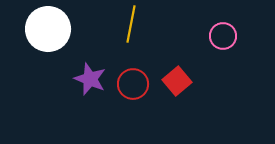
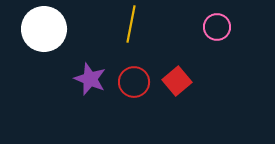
white circle: moved 4 px left
pink circle: moved 6 px left, 9 px up
red circle: moved 1 px right, 2 px up
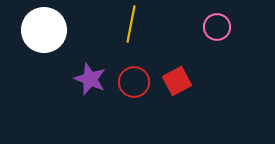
white circle: moved 1 px down
red square: rotated 12 degrees clockwise
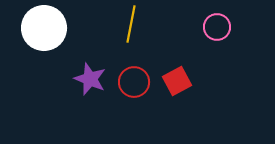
white circle: moved 2 px up
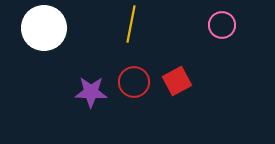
pink circle: moved 5 px right, 2 px up
purple star: moved 1 px right, 13 px down; rotated 20 degrees counterclockwise
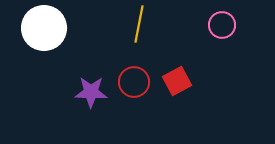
yellow line: moved 8 px right
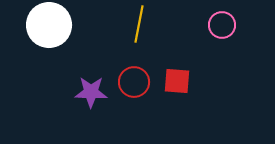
white circle: moved 5 px right, 3 px up
red square: rotated 32 degrees clockwise
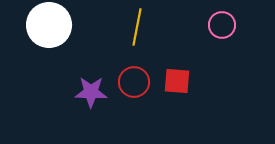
yellow line: moved 2 px left, 3 px down
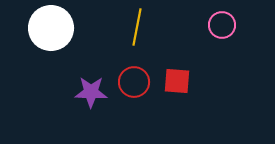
white circle: moved 2 px right, 3 px down
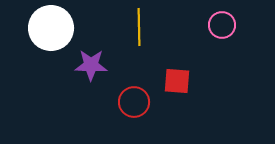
yellow line: moved 2 px right; rotated 12 degrees counterclockwise
red circle: moved 20 px down
purple star: moved 27 px up
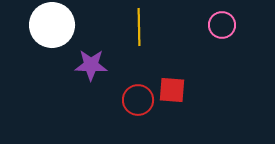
white circle: moved 1 px right, 3 px up
red square: moved 5 px left, 9 px down
red circle: moved 4 px right, 2 px up
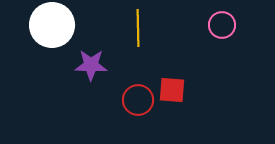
yellow line: moved 1 px left, 1 px down
